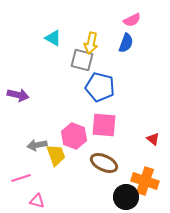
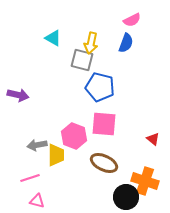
pink square: moved 1 px up
yellow trapezoid: rotated 20 degrees clockwise
pink line: moved 9 px right
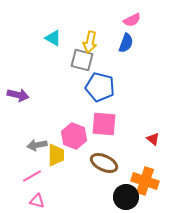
yellow arrow: moved 1 px left, 1 px up
pink line: moved 2 px right, 2 px up; rotated 12 degrees counterclockwise
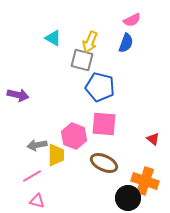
yellow arrow: rotated 10 degrees clockwise
black circle: moved 2 px right, 1 px down
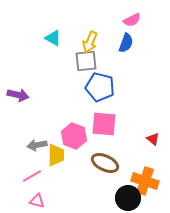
gray square: moved 4 px right, 1 px down; rotated 20 degrees counterclockwise
brown ellipse: moved 1 px right
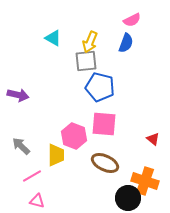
gray arrow: moved 16 px left, 1 px down; rotated 54 degrees clockwise
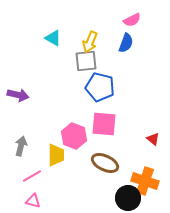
gray arrow: rotated 60 degrees clockwise
pink triangle: moved 4 px left
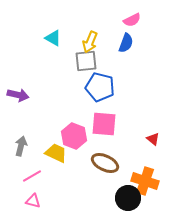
yellow trapezoid: moved 2 px up; rotated 65 degrees counterclockwise
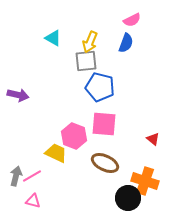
gray arrow: moved 5 px left, 30 px down
